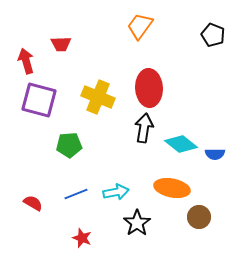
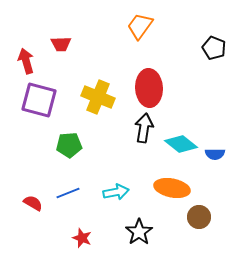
black pentagon: moved 1 px right, 13 px down
blue line: moved 8 px left, 1 px up
black star: moved 2 px right, 9 px down
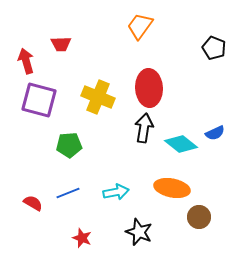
blue semicircle: moved 21 px up; rotated 24 degrees counterclockwise
black star: rotated 16 degrees counterclockwise
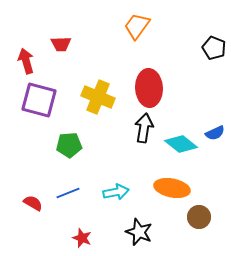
orange trapezoid: moved 3 px left
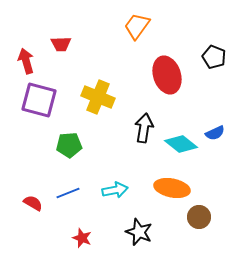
black pentagon: moved 9 px down
red ellipse: moved 18 px right, 13 px up; rotated 15 degrees counterclockwise
cyan arrow: moved 1 px left, 2 px up
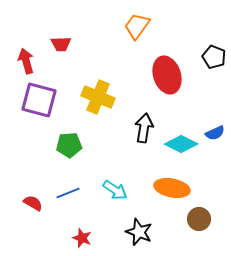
cyan diamond: rotated 12 degrees counterclockwise
cyan arrow: rotated 45 degrees clockwise
brown circle: moved 2 px down
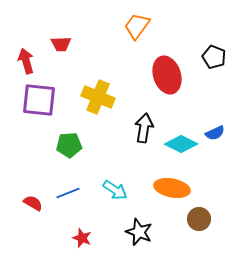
purple square: rotated 9 degrees counterclockwise
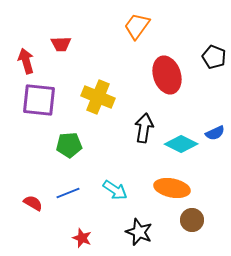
brown circle: moved 7 px left, 1 px down
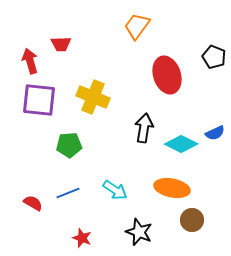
red arrow: moved 4 px right
yellow cross: moved 5 px left
